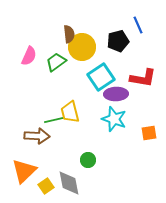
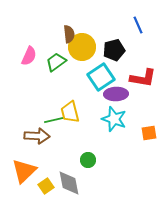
black pentagon: moved 4 px left, 9 px down
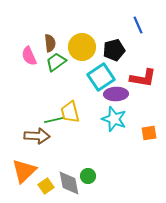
brown semicircle: moved 19 px left, 9 px down
pink semicircle: rotated 132 degrees clockwise
green circle: moved 16 px down
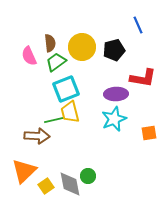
cyan square: moved 35 px left, 12 px down; rotated 12 degrees clockwise
cyan star: rotated 30 degrees clockwise
gray diamond: moved 1 px right, 1 px down
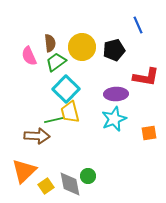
red L-shape: moved 3 px right, 1 px up
cyan square: rotated 24 degrees counterclockwise
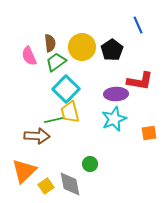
black pentagon: moved 2 px left; rotated 20 degrees counterclockwise
red L-shape: moved 6 px left, 4 px down
green circle: moved 2 px right, 12 px up
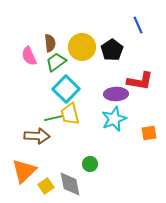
yellow trapezoid: moved 2 px down
green line: moved 2 px up
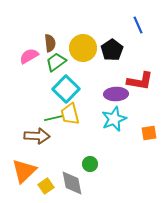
yellow circle: moved 1 px right, 1 px down
pink semicircle: rotated 84 degrees clockwise
gray diamond: moved 2 px right, 1 px up
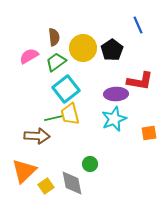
brown semicircle: moved 4 px right, 6 px up
cyan square: rotated 8 degrees clockwise
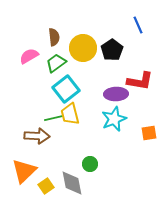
green trapezoid: moved 1 px down
